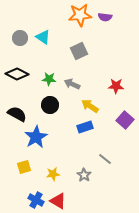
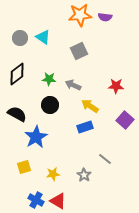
black diamond: rotated 65 degrees counterclockwise
gray arrow: moved 1 px right, 1 px down
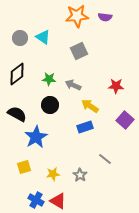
orange star: moved 3 px left, 1 px down
gray star: moved 4 px left
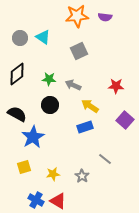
blue star: moved 3 px left
gray star: moved 2 px right, 1 px down
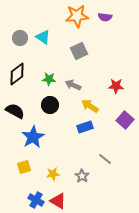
black semicircle: moved 2 px left, 3 px up
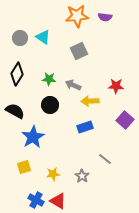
black diamond: rotated 20 degrees counterclockwise
yellow arrow: moved 5 px up; rotated 36 degrees counterclockwise
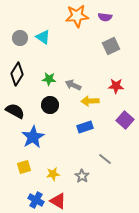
gray square: moved 32 px right, 5 px up
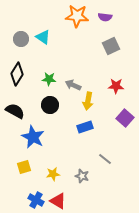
orange star: rotated 10 degrees clockwise
gray circle: moved 1 px right, 1 px down
yellow arrow: moved 2 px left; rotated 78 degrees counterclockwise
purple square: moved 2 px up
blue star: rotated 15 degrees counterclockwise
gray star: rotated 16 degrees counterclockwise
